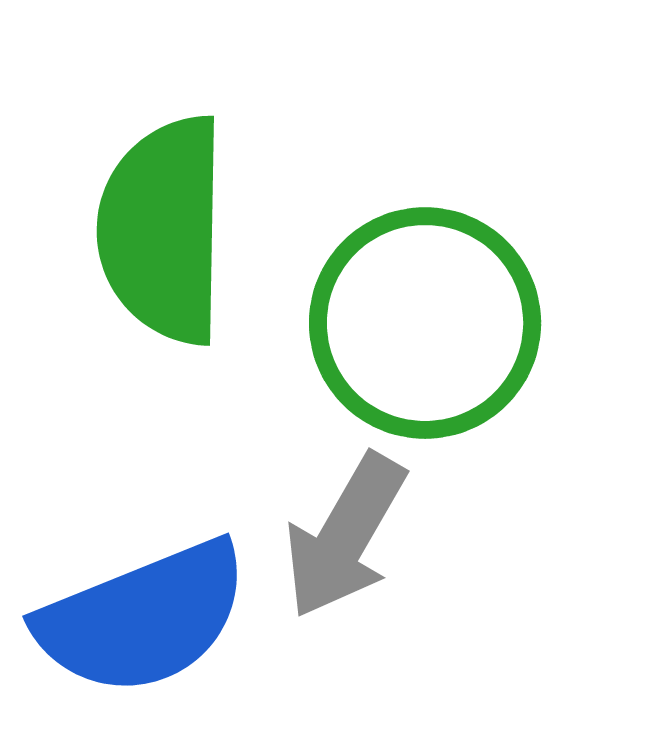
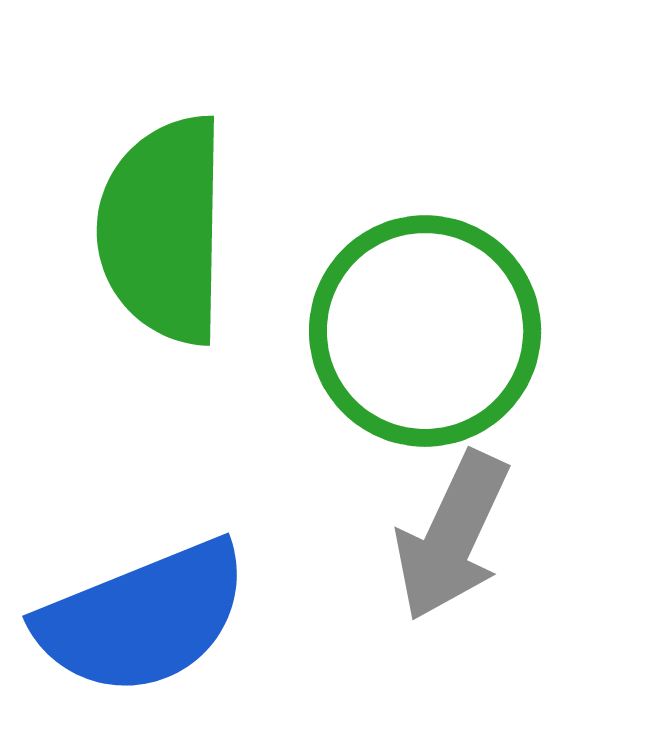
green circle: moved 8 px down
gray arrow: moved 107 px right; rotated 5 degrees counterclockwise
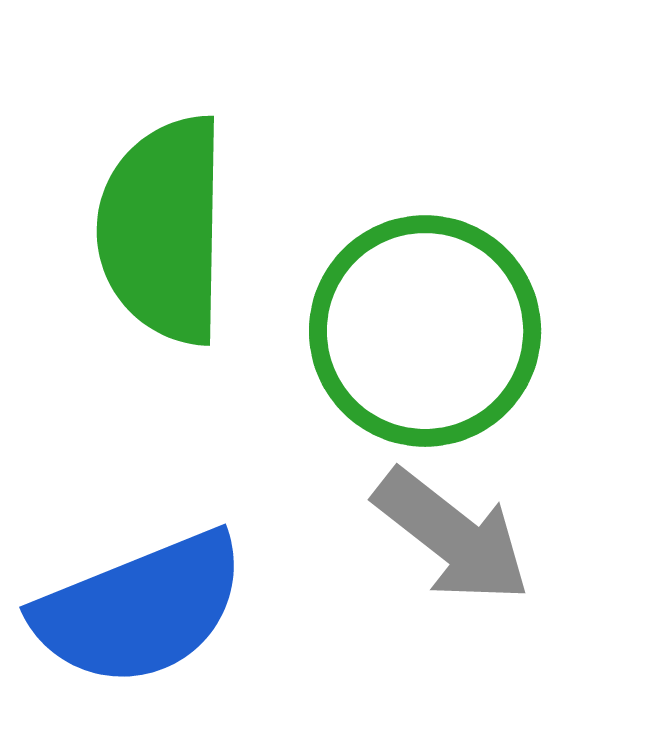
gray arrow: rotated 77 degrees counterclockwise
blue semicircle: moved 3 px left, 9 px up
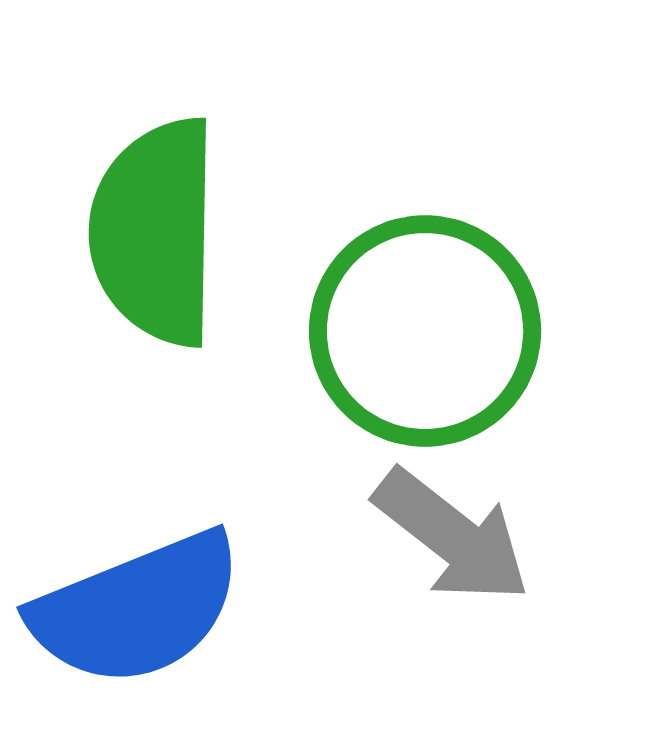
green semicircle: moved 8 px left, 2 px down
blue semicircle: moved 3 px left
